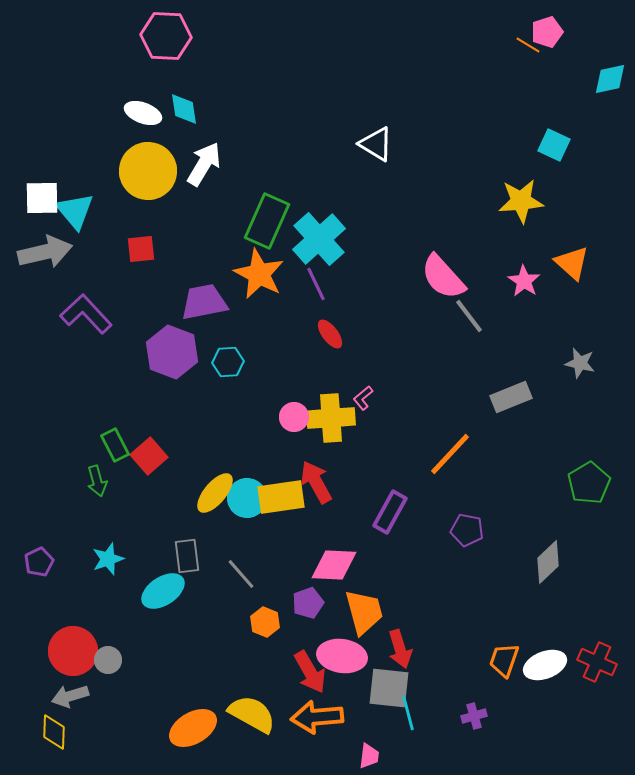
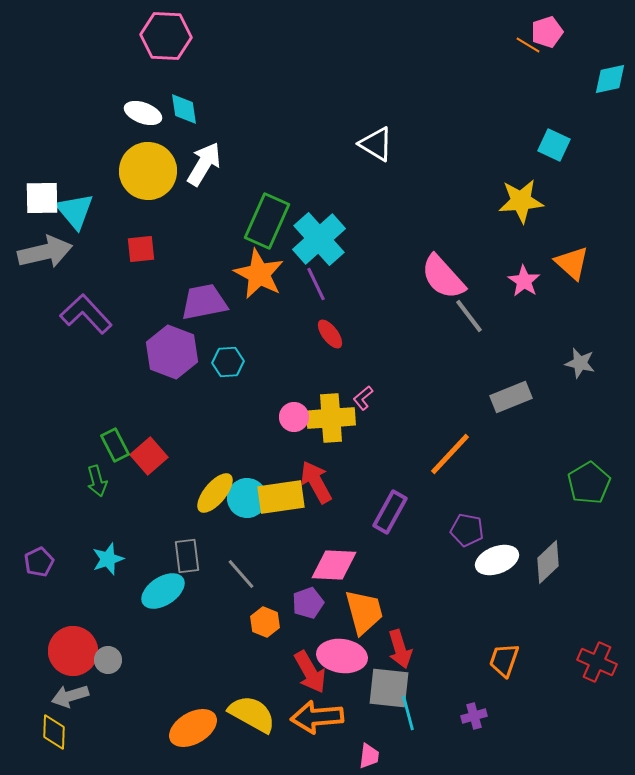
white ellipse at (545, 665): moved 48 px left, 105 px up
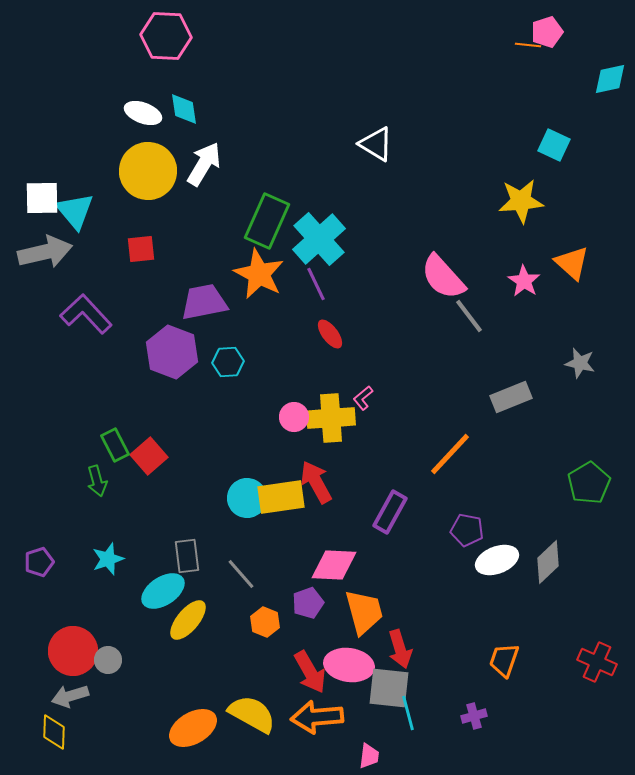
orange line at (528, 45): rotated 25 degrees counterclockwise
yellow ellipse at (215, 493): moved 27 px left, 127 px down
purple pentagon at (39, 562): rotated 8 degrees clockwise
pink ellipse at (342, 656): moved 7 px right, 9 px down
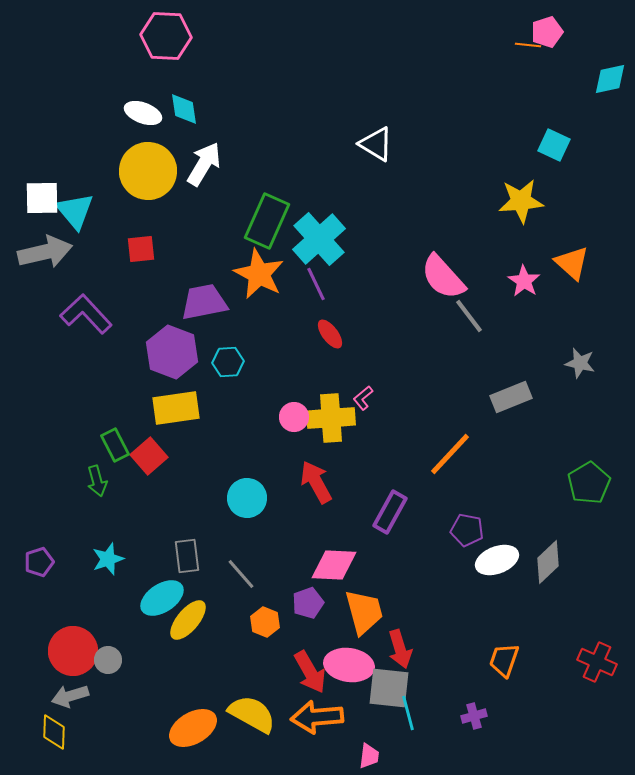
yellow rectangle at (281, 497): moved 105 px left, 89 px up
cyan ellipse at (163, 591): moved 1 px left, 7 px down
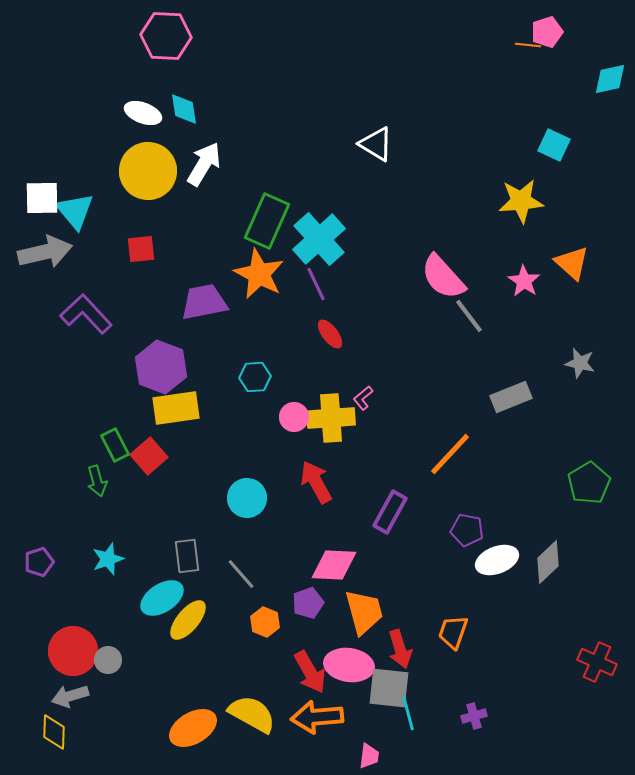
purple hexagon at (172, 352): moved 11 px left, 15 px down
cyan hexagon at (228, 362): moved 27 px right, 15 px down
orange trapezoid at (504, 660): moved 51 px left, 28 px up
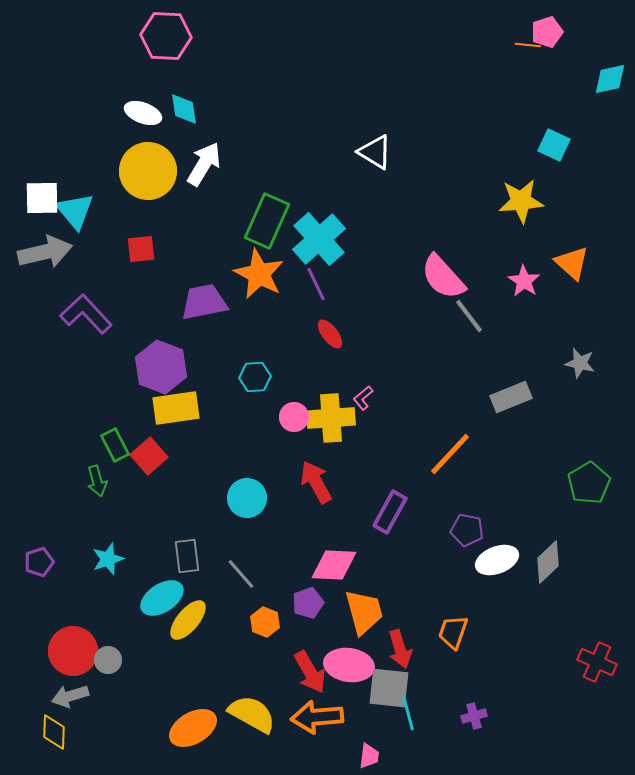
white triangle at (376, 144): moved 1 px left, 8 px down
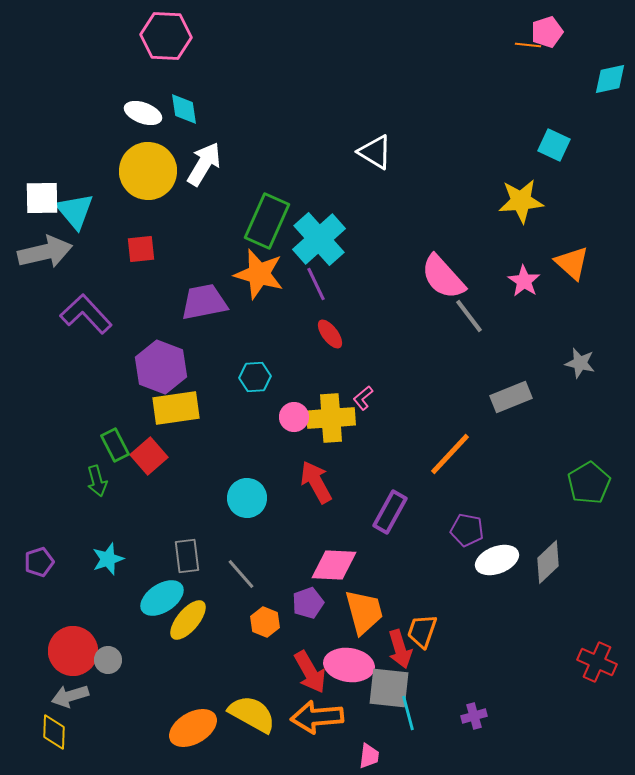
orange star at (259, 274): rotated 12 degrees counterclockwise
orange trapezoid at (453, 632): moved 31 px left, 1 px up
